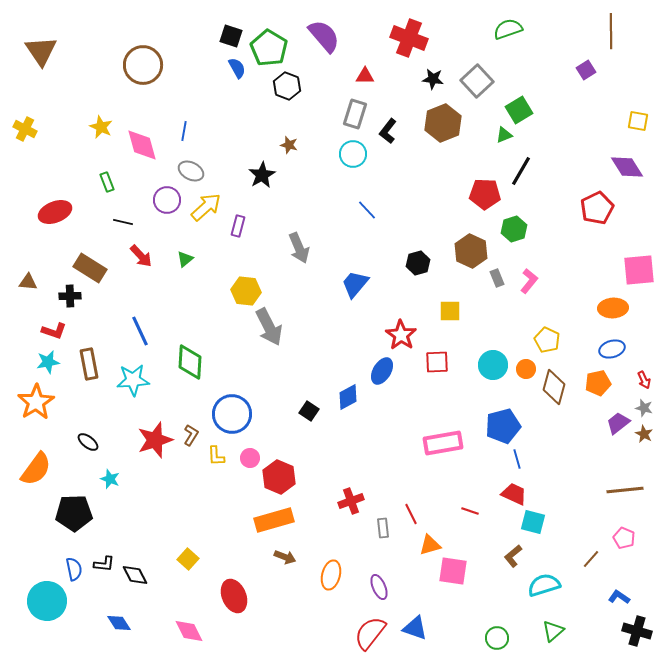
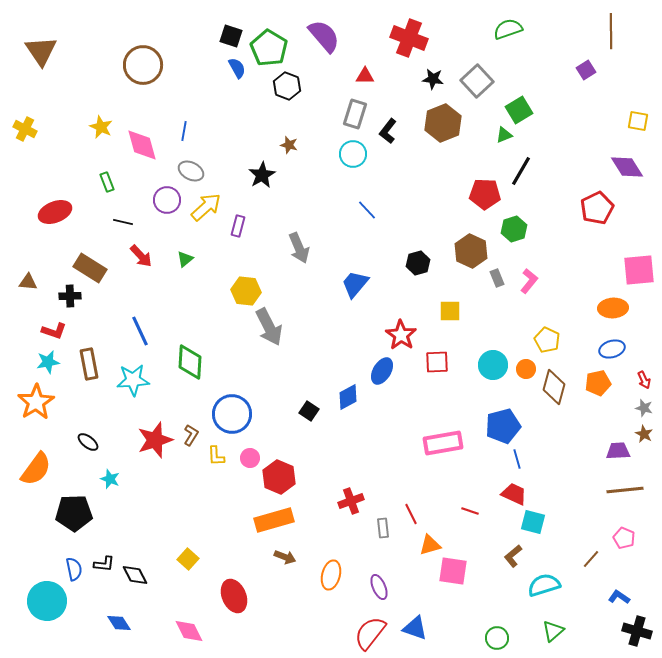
purple trapezoid at (618, 423): moved 28 px down; rotated 35 degrees clockwise
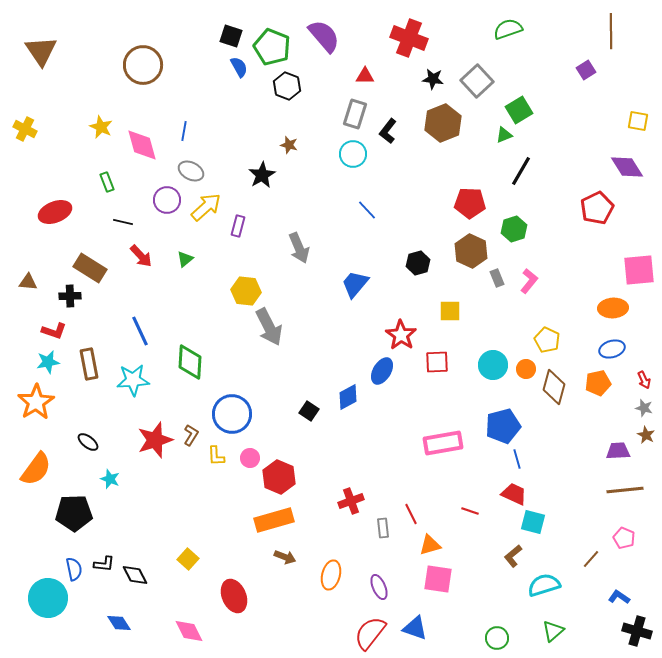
green pentagon at (269, 48): moved 3 px right, 1 px up; rotated 9 degrees counterclockwise
blue semicircle at (237, 68): moved 2 px right, 1 px up
red pentagon at (485, 194): moved 15 px left, 9 px down
brown star at (644, 434): moved 2 px right, 1 px down
pink square at (453, 571): moved 15 px left, 8 px down
cyan circle at (47, 601): moved 1 px right, 3 px up
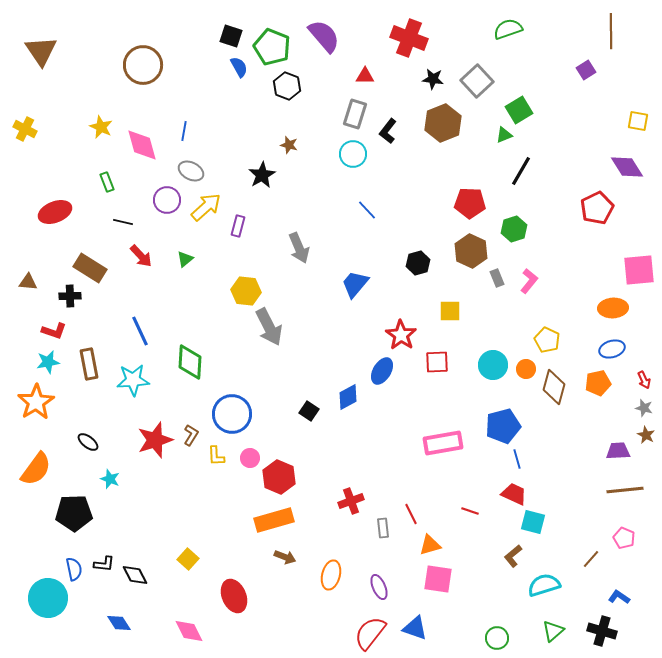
black cross at (637, 631): moved 35 px left
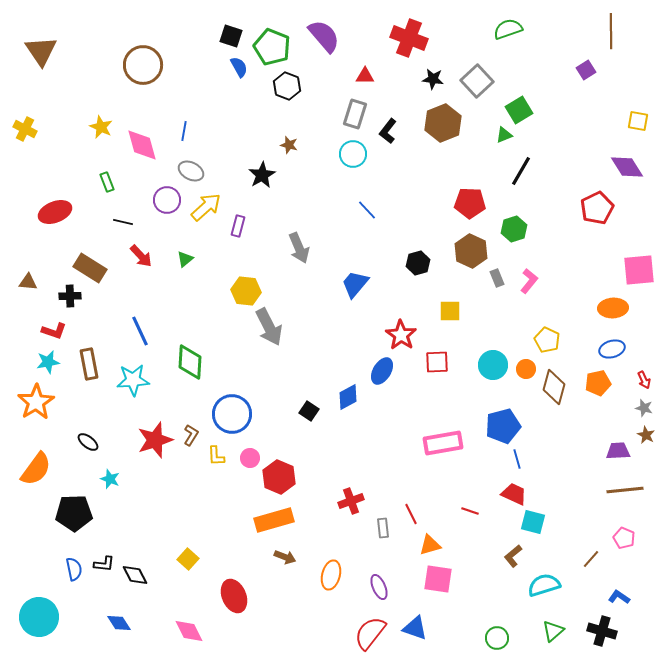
cyan circle at (48, 598): moved 9 px left, 19 px down
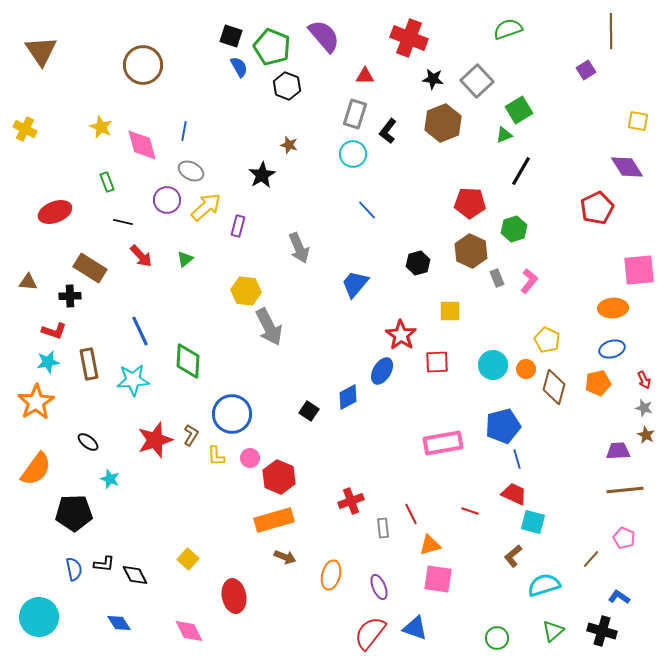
green diamond at (190, 362): moved 2 px left, 1 px up
red ellipse at (234, 596): rotated 12 degrees clockwise
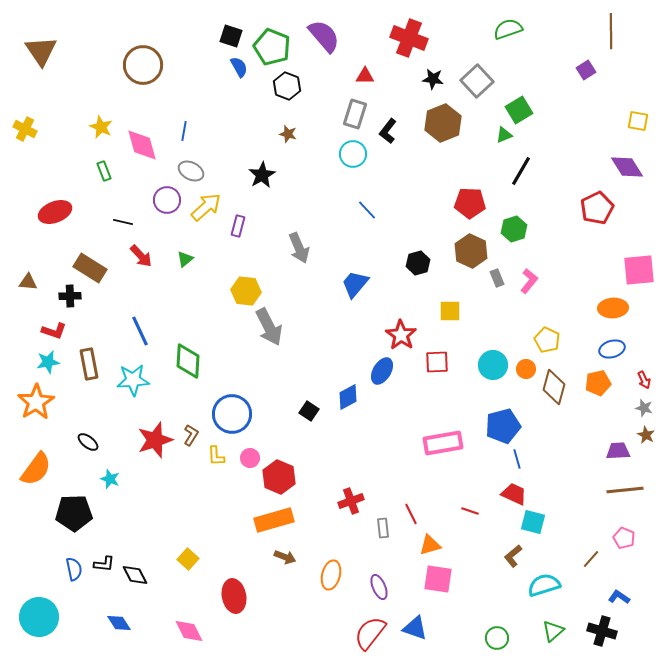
brown star at (289, 145): moved 1 px left, 11 px up
green rectangle at (107, 182): moved 3 px left, 11 px up
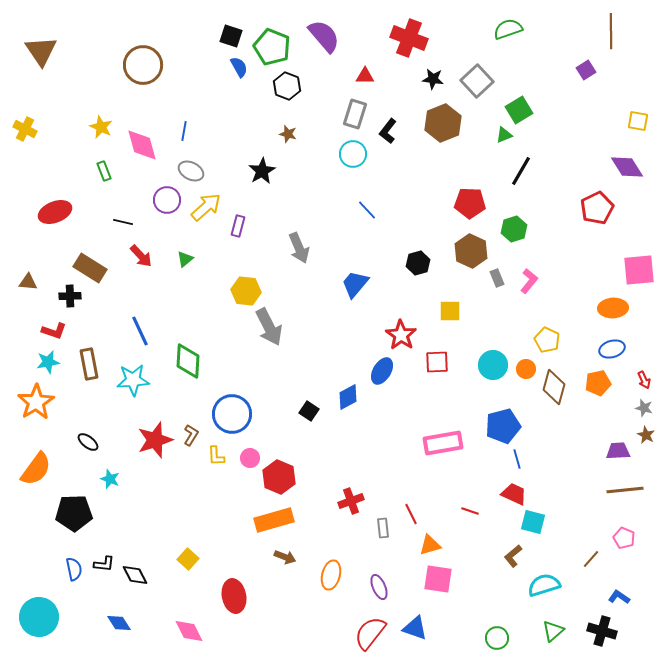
black star at (262, 175): moved 4 px up
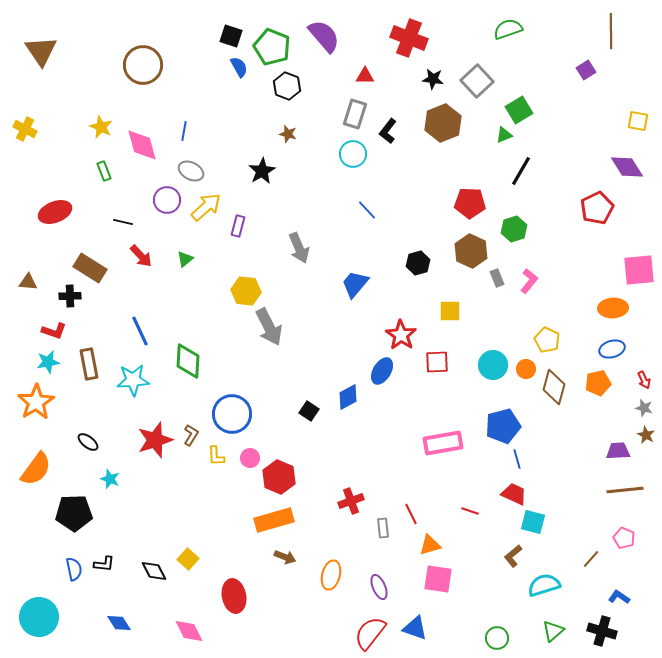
black diamond at (135, 575): moved 19 px right, 4 px up
